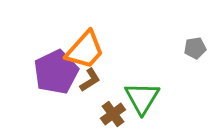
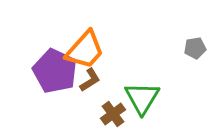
purple pentagon: moved 1 px left, 1 px up; rotated 21 degrees counterclockwise
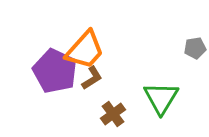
brown L-shape: moved 2 px right, 2 px up
green triangle: moved 19 px right
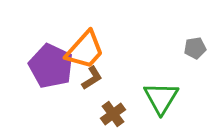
purple pentagon: moved 4 px left, 5 px up
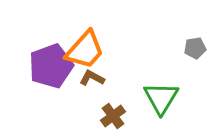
purple pentagon: rotated 27 degrees clockwise
brown L-shape: rotated 120 degrees counterclockwise
brown cross: moved 2 px down
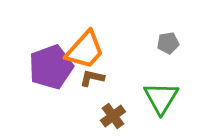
gray pentagon: moved 27 px left, 5 px up
purple pentagon: moved 1 px down
brown L-shape: rotated 15 degrees counterclockwise
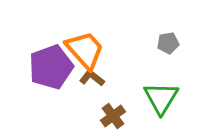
orange trapezoid: rotated 84 degrees counterclockwise
brown L-shape: rotated 25 degrees clockwise
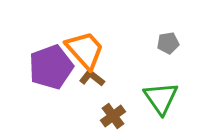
green triangle: rotated 6 degrees counterclockwise
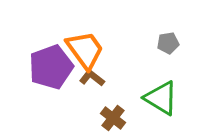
orange trapezoid: rotated 6 degrees clockwise
green triangle: rotated 24 degrees counterclockwise
brown cross: moved 2 px down; rotated 15 degrees counterclockwise
